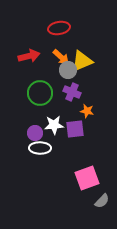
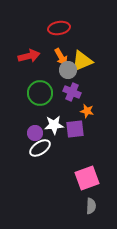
orange arrow: rotated 18 degrees clockwise
white ellipse: rotated 35 degrees counterclockwise
gray semicircle: moved 11 px left, 5 px down; rotated 42 degrees counterclockwise
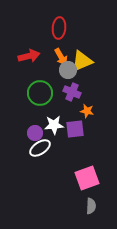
red ellipse: rotated 75 degrees counterclockwise
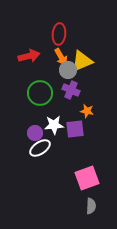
red ellipse: moved 6 px down
purple cross: moved 1 px left, 2 px up
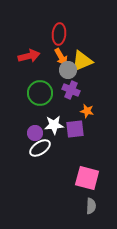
pink square: rotated 35 degrees clockwise
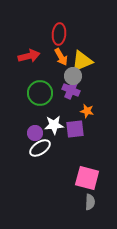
gray circle: moved 5 px right, 6 px down
gray semicircle: moved 1 px left, 4 px up
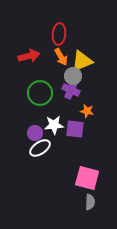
purple square: rotated 12 degrees clockwise
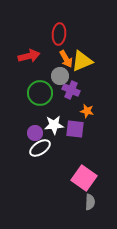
orange arrow: moved 5 px right, 2 px down
gray circle: moved 13 px left
pink square: moved 3 px left; rotated 20 degrees clockwise
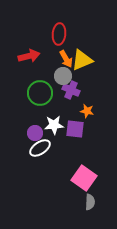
yellow triangle: moved 1 px up
gray circle: moved 3 px right
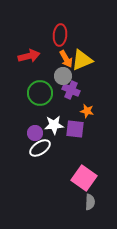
red ellipse: moved 1 px right, 1 px down
